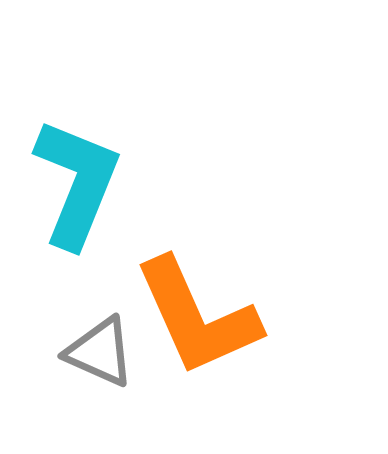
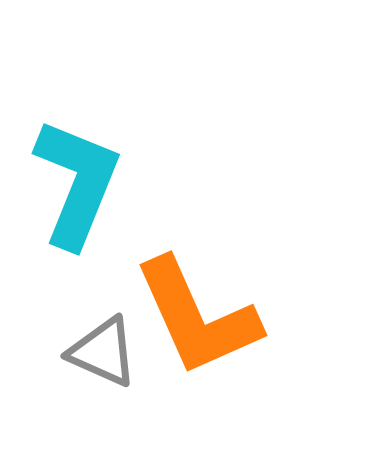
gray triangle: moved 3 px right
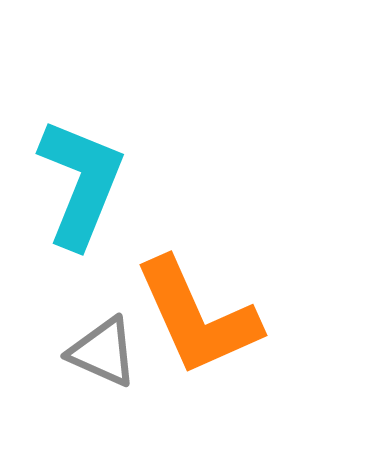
cyan L-shape: moved 4 px right
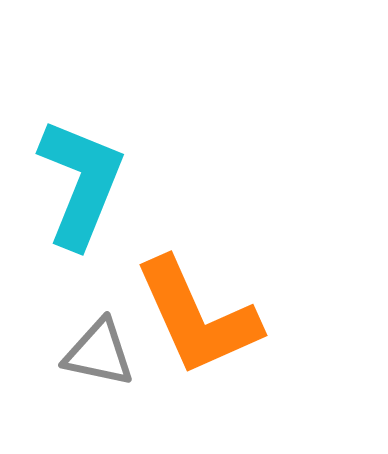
gray triangle: moved 4 px left, 1 px down; rotated 12 degrees counterclockwise
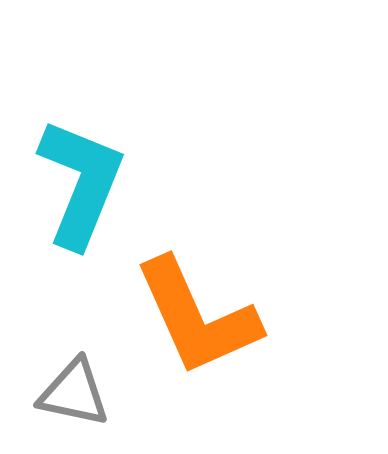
gray triangle: moved 25 px left, 40 px down
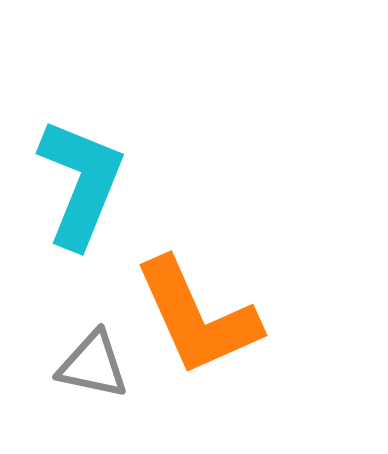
gray triangle: moved 19 px right, 28 px up
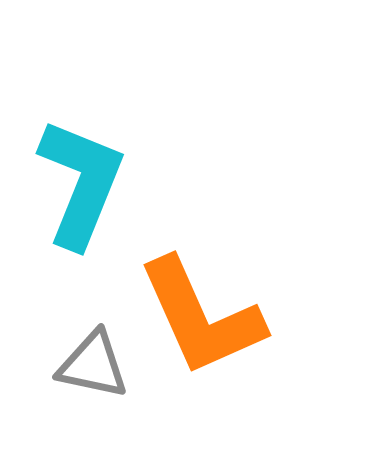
orange L-shape: moved 4 px right
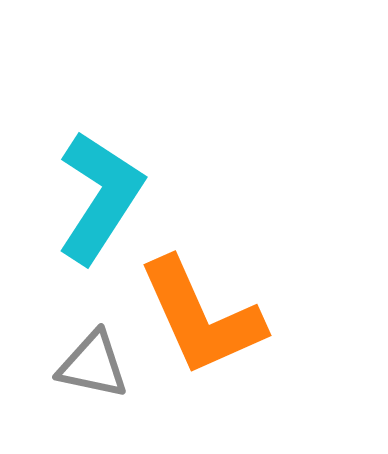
cyan L-shape: moved 19 px right, 14 px down; rotated 11 degrees clockwise
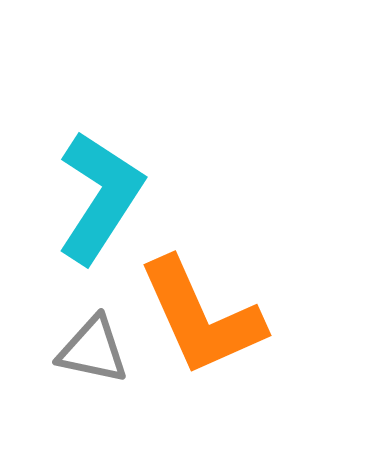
gray triangle: moved 15 px up
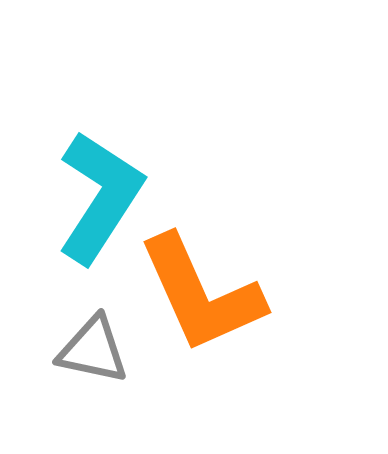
orange L-shape: moved 23 px up
